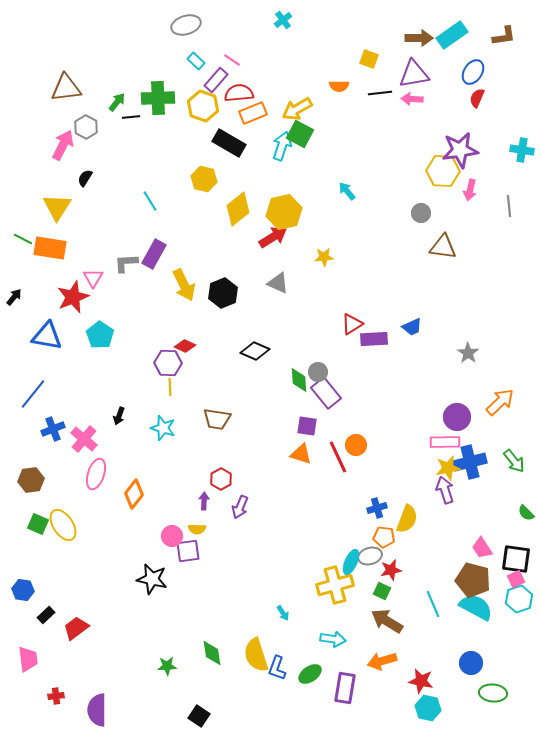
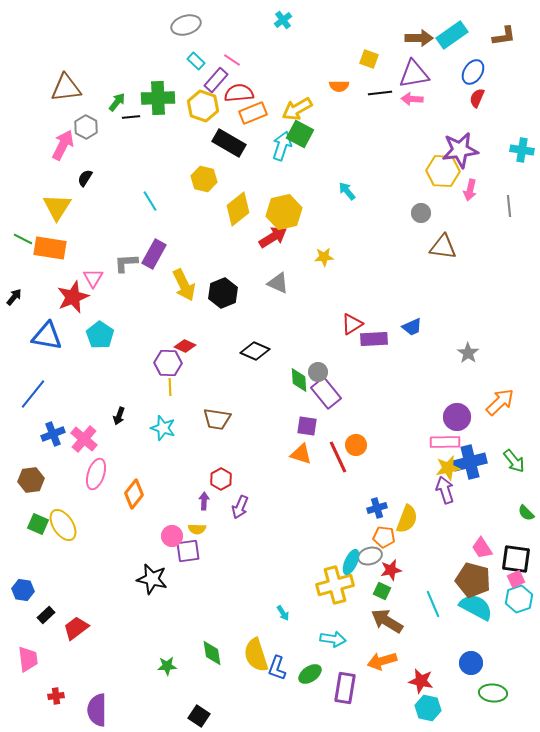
blue cross at (53, 429): moved 5 px down
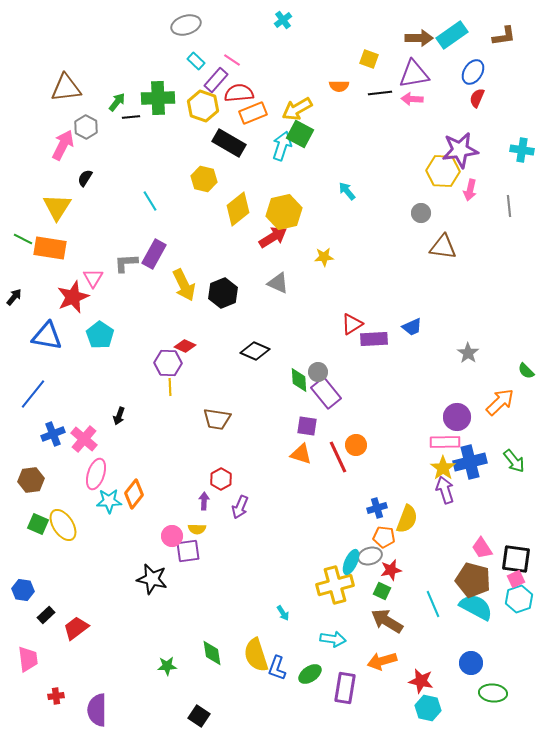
cyan star at (163, 428): moved 54 px left, 73 px down; rotated 20 degrees counterclockwise
yellow star at (448, 468): moved 5 px left; rotated 25 degrees counterclockwise
green semicircle at (526, 513): moved 142 px up
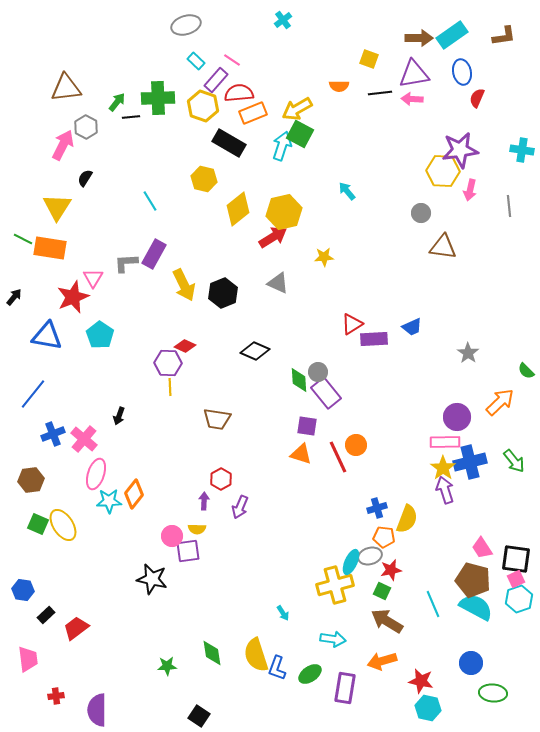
blue ellipse at (473, 72): moved 11 px left; rotated 45 degrees counterclockwise
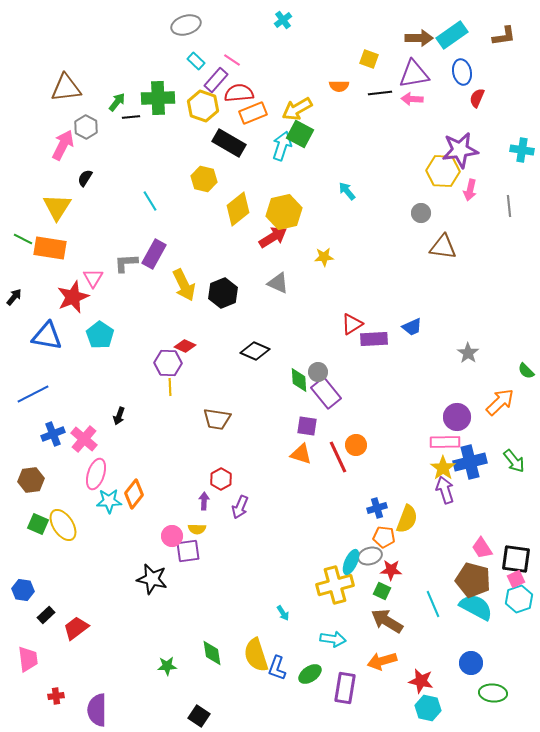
blue line at (33, 394): rotated 24 degrees clockwise
red star at (391, 570): rotated 15 degrees clockwise
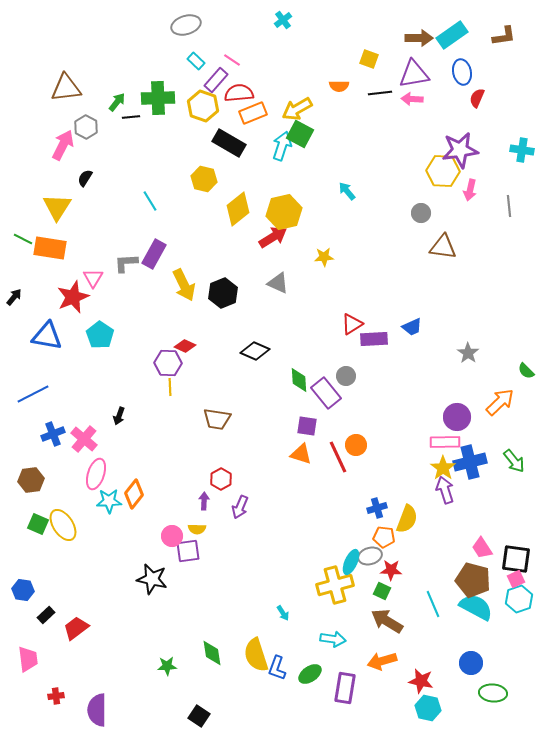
gray circle at (318, 372): moved 28 px right, 4 px down
